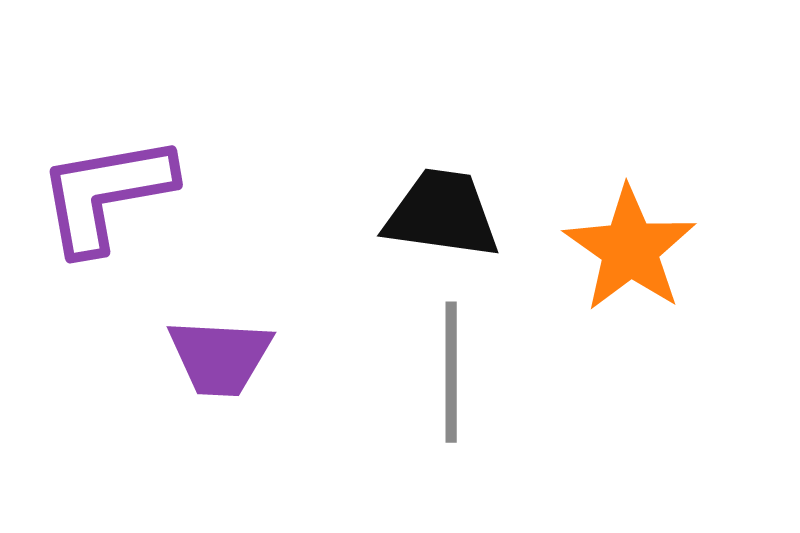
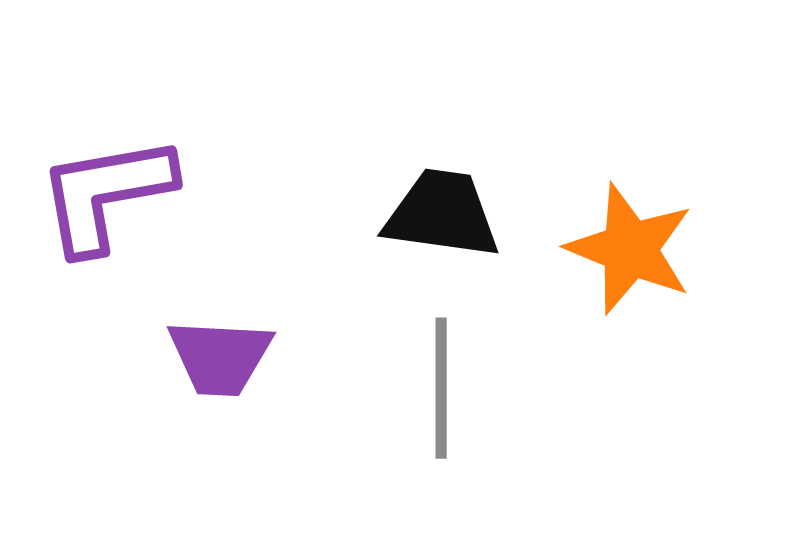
orange star: rotated 13 degrees counterclockwise
gray line: moved 10 px left, 16 px down
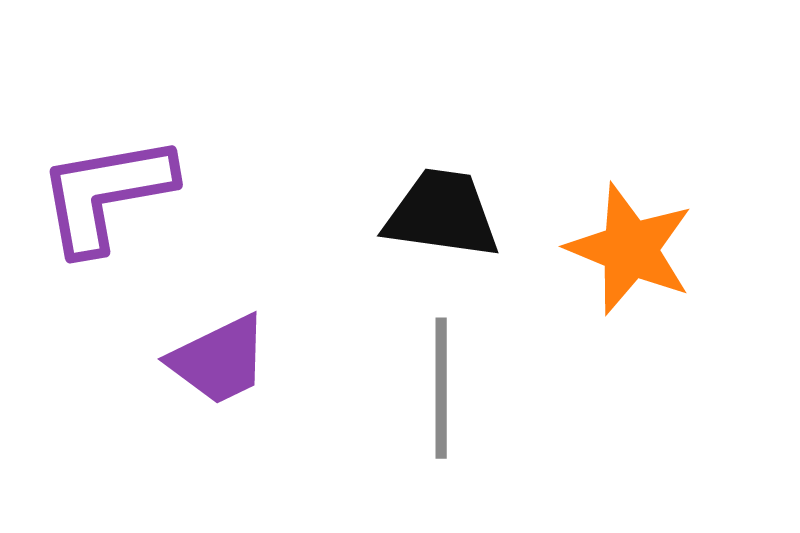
purple trapezoid: moved 1 px left, 3 px down; rotated 29 degrees counterclockwise
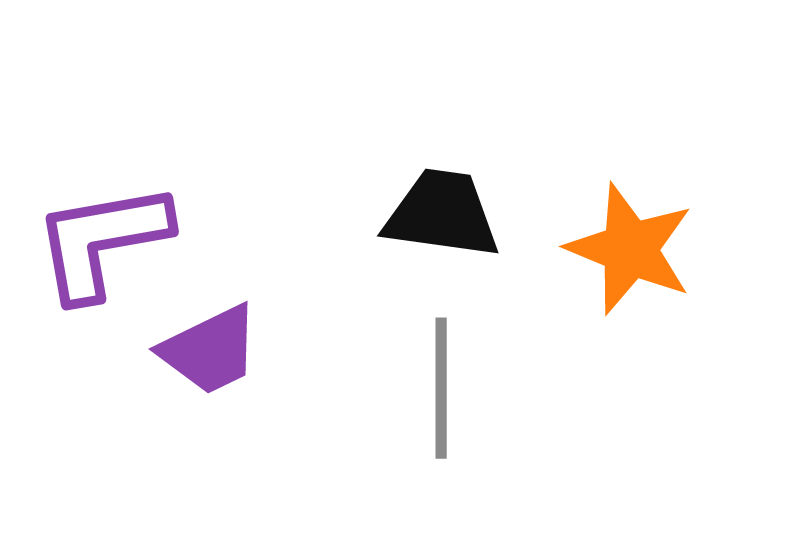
purple L-shape: moved 4 px left, 47 px down
purple trapezoid: moved 9 px left, 10 px up
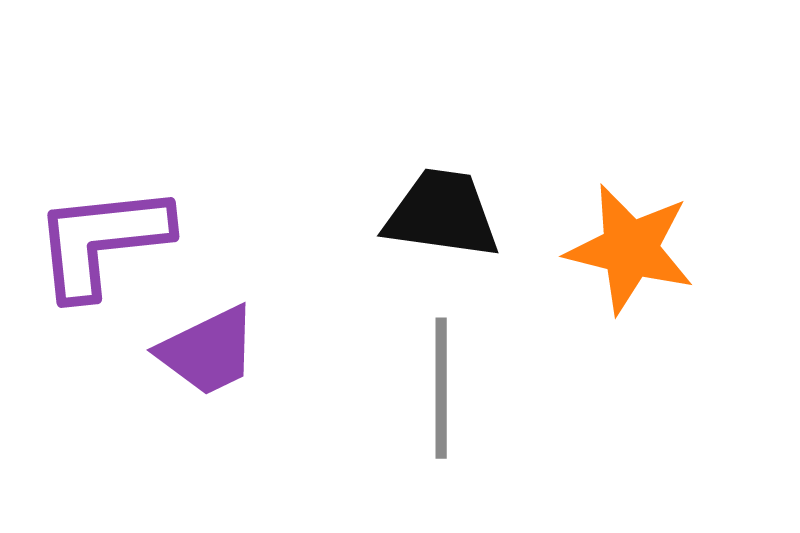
purple L-shape: rotated 4 degrees clockwise
orange star: rotated 8 degrees counterclockwise
purple trapezoid: moved 2 px left, 1 px down
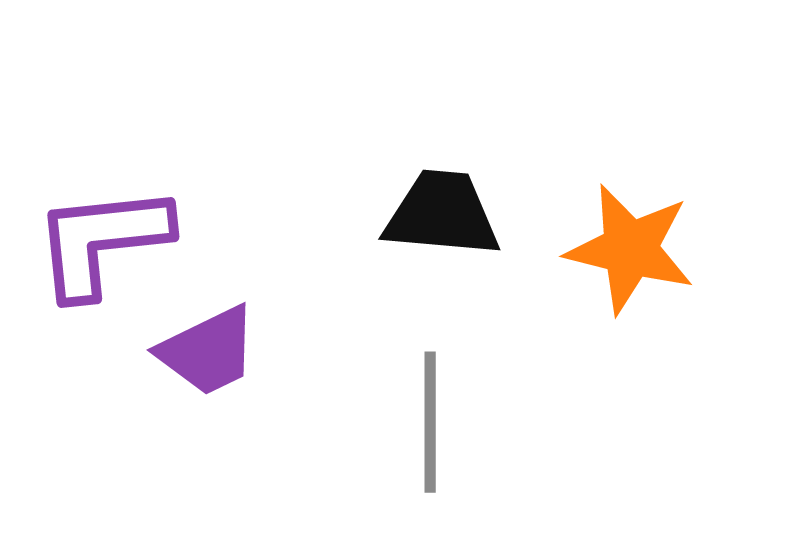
black trapezoid: rotated 3 degrees counterclockwise
gray line: moved 11 px left, 34 px down
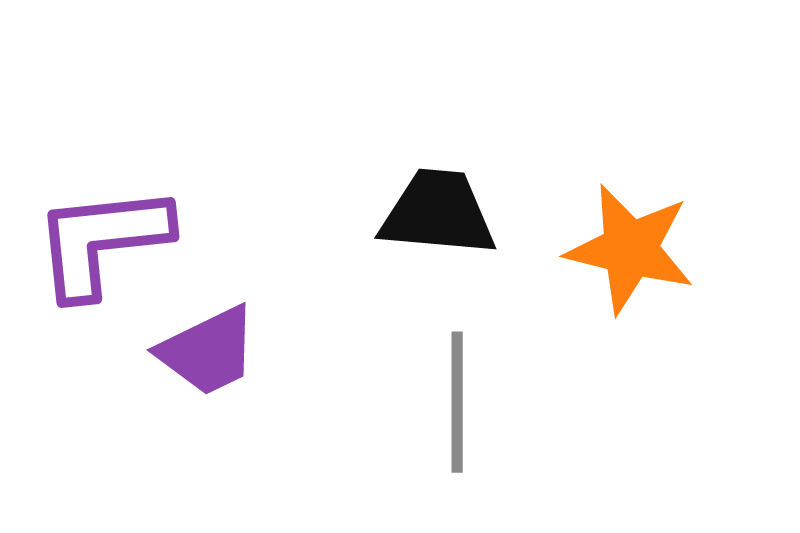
black trapezoid: moved 4 px left, 1 px up
gray line: moved 27 px right, 20 px up
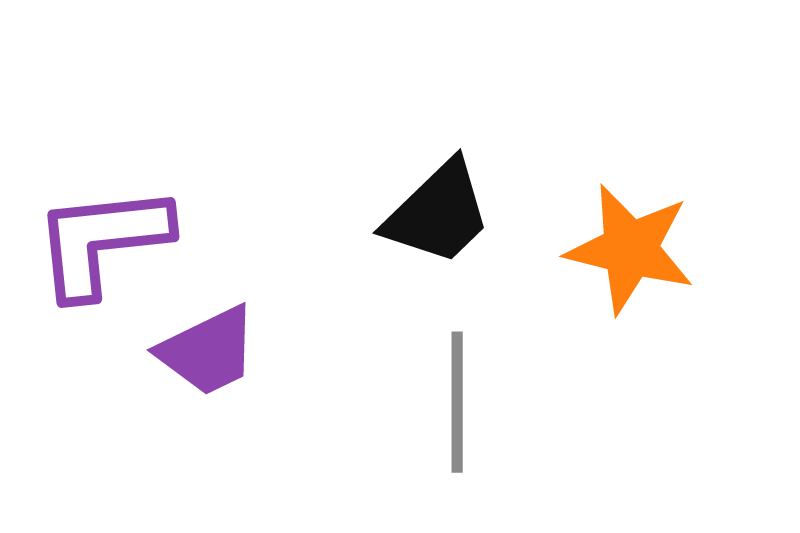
black trapezoid: rotated 131 degrees clockwise
